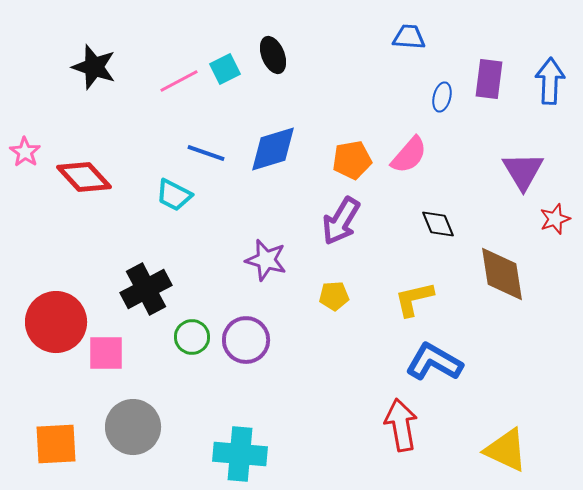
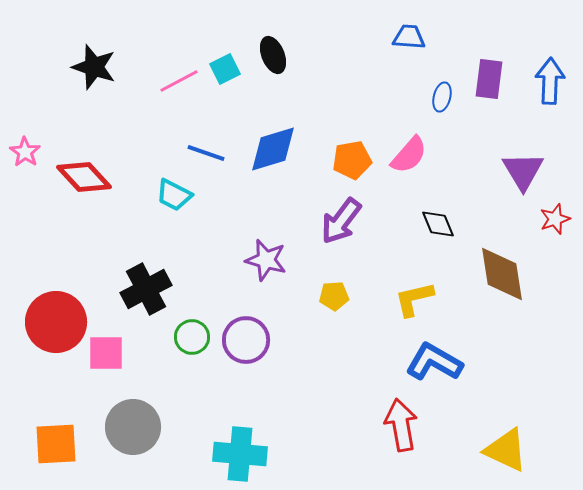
purple arrow: rotated 6 degrees clockwise
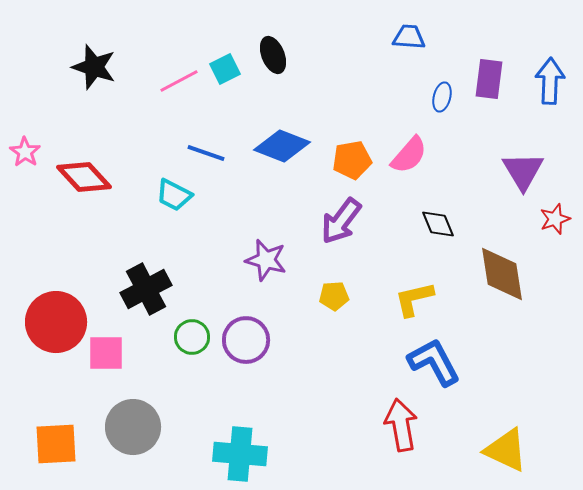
blue diamond: moved 9 px right, 3 px up; rotated 38 degrees clockwise
blue L-shape: rotated 32 degrees clockwise
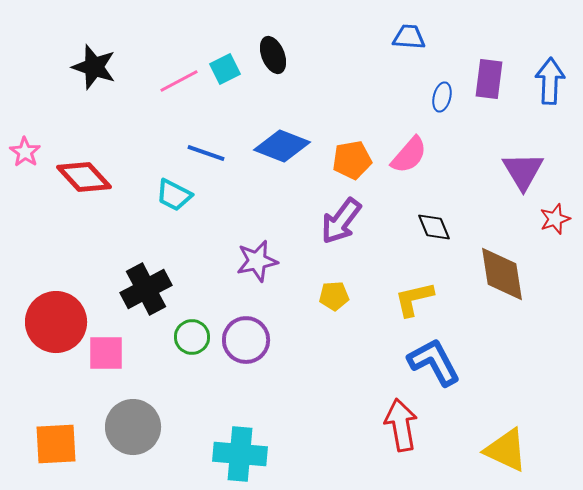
black diamond: moved 4 px left, 3 px down
purple star: moved 9 px left, 1 px down; rotated 27 degrees counterclockwise
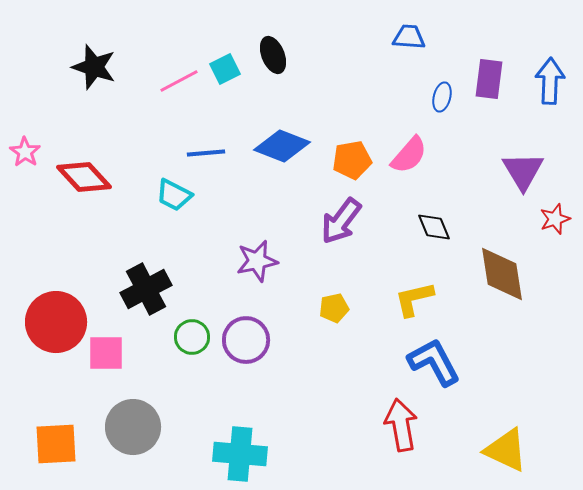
blue line: rotated 24 degrees counterclockwise
yellow pentagon: moved 12 px down; rotated 8 degrees counterclockwise
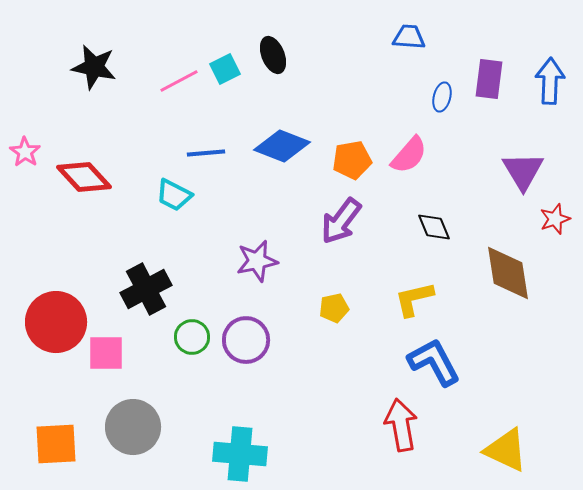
black star: rotated 6 degrees counterclockwise
brown diamond: moved 6 px right, 1 px up
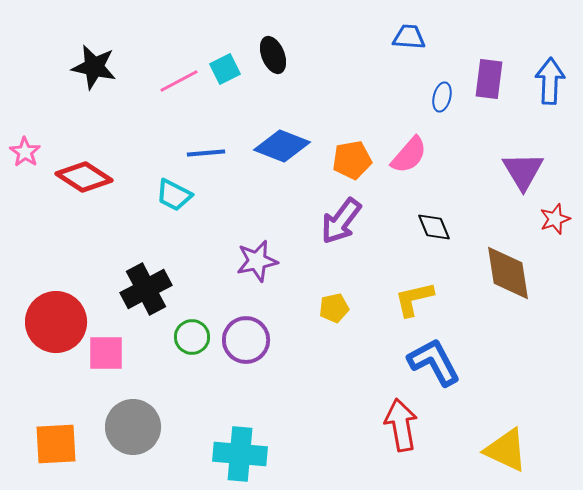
red diamond: rotated 14 degrees counterclockwise
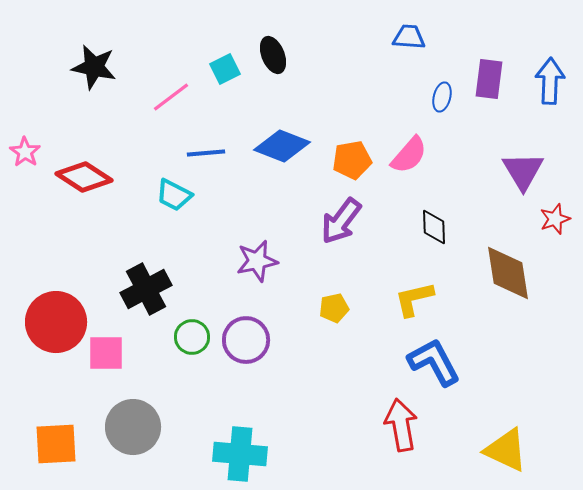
pink line: moved 8 px left, 16 px down; rotated 9 degrees counterclockwise
black diamond: rotated 21 degrees clockwise
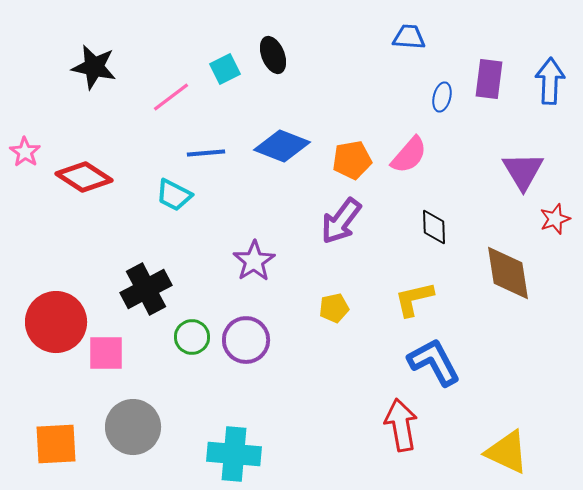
purple star: moved 3 px left; rotated 21 degrees counterclockwise
yellow triangle: moved 1 px right, 2 px down
cyan cross: moved 6 px left
